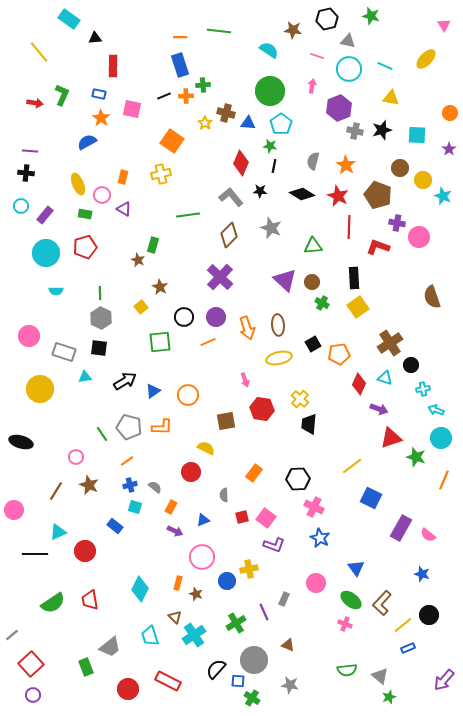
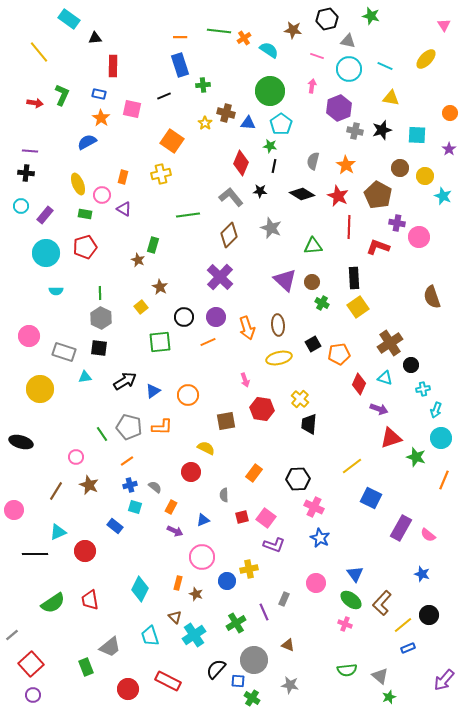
orange cross at (186, 96): moved 58 px right, 58 px up; rotated 32 degrees counterclockwise
yellow circle at (423, 180): moved 2 px right, 4 px up
brown pentagon at (378, 195): rotated 8 degrees clockwise
cyan arrow at (436, 410): rotated 91 degrees counterclockwise
blue triangle at (356, 568): moved 1 px left, 6 px down
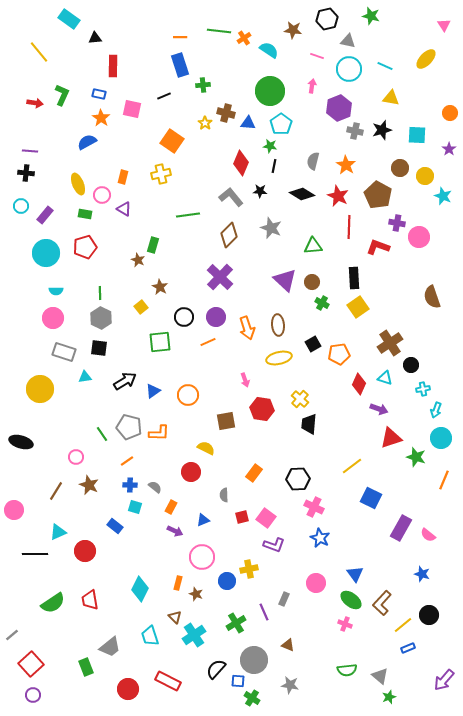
pink circle at (29, 336): moved 24 px right, 18 px up
orange L-shape at (162, 427): moved 3 px left, 6 px down
blue cross at (130, 485): rotated 16 degrees clockwise
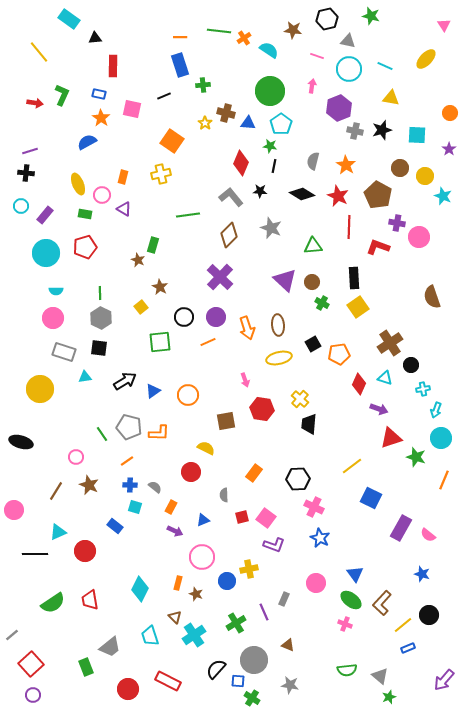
purple line at (30, 151): rotated 21 degrees counterclockwise
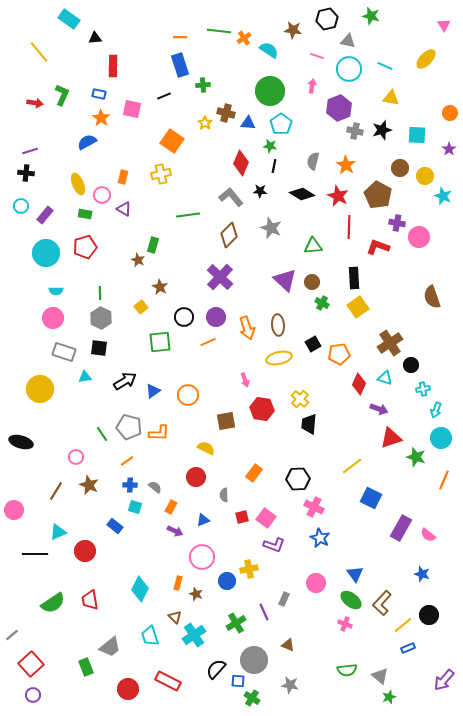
red circle at (191, 472): moved 5 px right, 5 px down
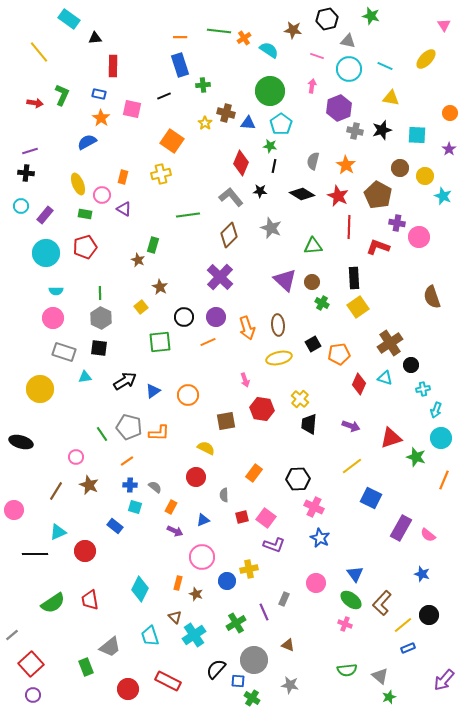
purple arrow at (379, 409): moved 28 px left, 17 px down
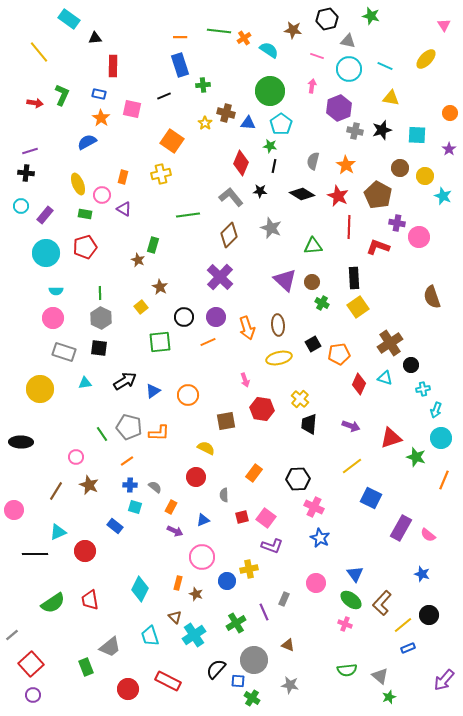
cyan triangle at (85, 377): moved 6 px down
black ellipse at (21, 442): rotated 15 degrees counterclockwise
purple L-shape at (274, 545): moved 2 px left, 1 px down
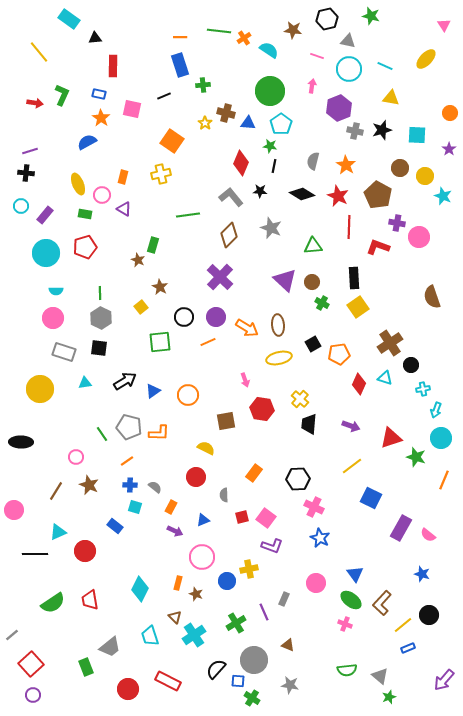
orange arrow at (247, 328): rotated 40 degrees counterclockwise
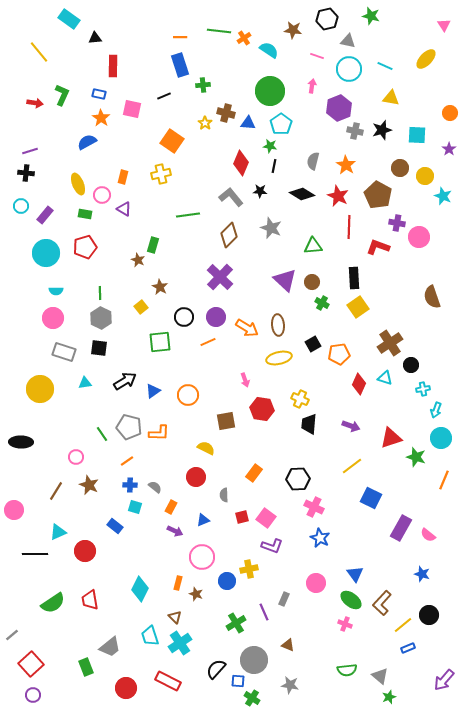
yellow cross at (300, 399): rotated 18 degrees counterclockwise
cyan cross at (194, 635): moved 14 px left, 8 px down
red circle at (128, 689): moved 2 px left, 1 px up
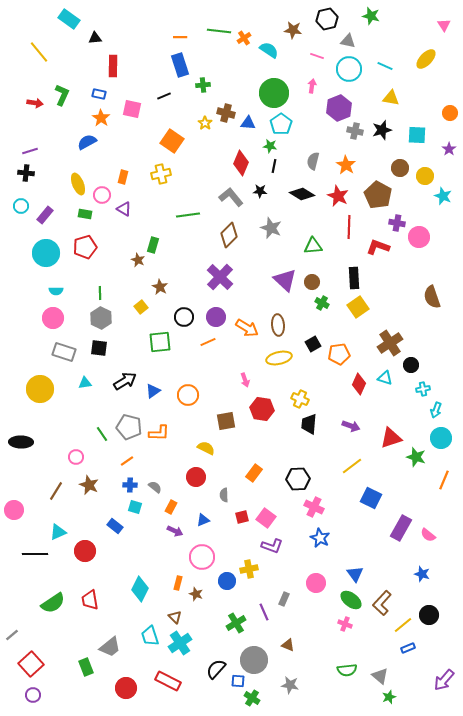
green circle at (270, 91): moved 4 px right, 2 px down
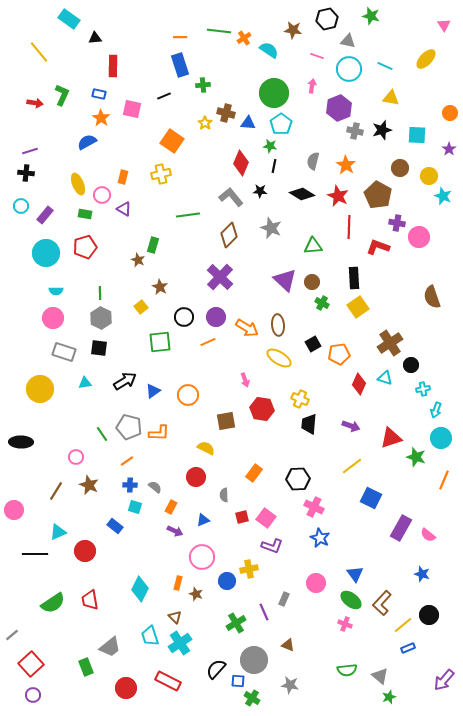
yellow circle at (425, 176): moved 4 px right
yellow ellipse at (279, 358): rotated 45 degrees clockwise
